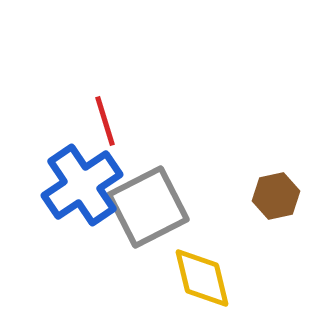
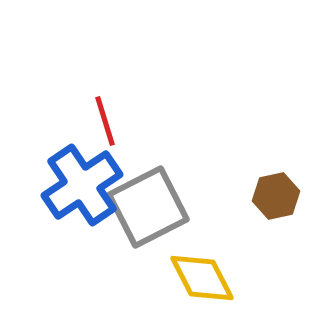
yellow diamond: rotated 14 degrees counterclockwise
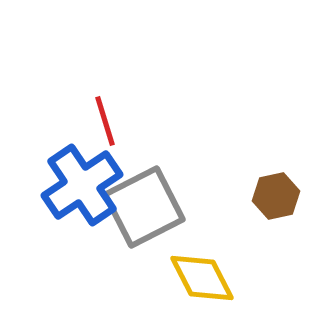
gray square: moved 4 px left
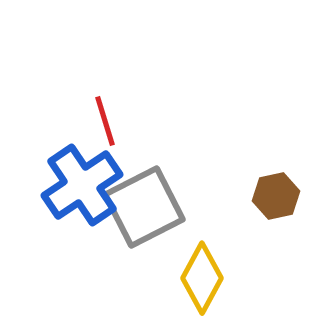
yellow diamond: rotated 56 degrees clockwise
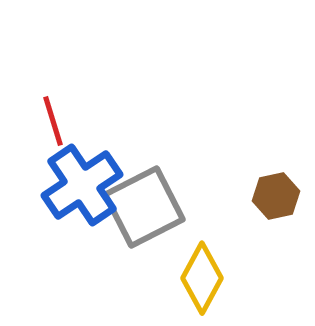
red line: moved 52 px left
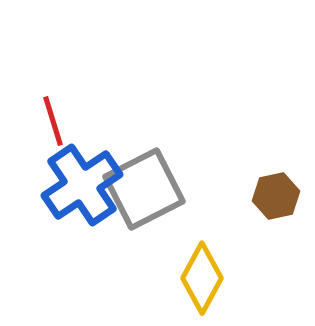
gray square: moved 18 px up
